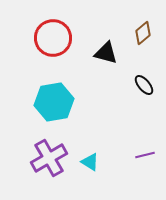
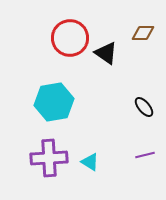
brown diamond: rotated 40 degrees clockwise
red circle: moved 17 px right
black triangle: rotated 20 degrees clockwise
black ellipse: moved 22 px down
purple cross: rotated 27 degrees clockwise
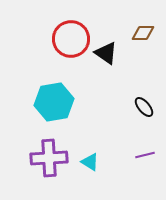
red circle: moved 1 px right, 1 px down
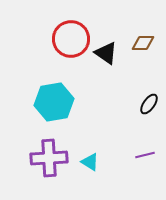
brown diamond: moved 10 px down
black ellipse: moved 5 px right, 3 px up; rotated 75 degrees clockwise
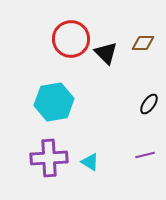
black triangle: rotated 10 degrees clockwise
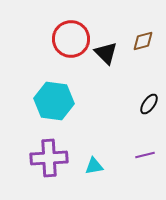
brown diamond: moved 2 px up; rotated 15 degrees counterclockwise
cyan hexagon: moved 1 px up; rotated 18 degrees clockwise
cyan triangle: moved 4 px right, 4 px down; rotated 42 degrees counterclockwise
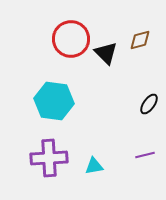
brown diamond: moved 3 px left, 1 px up
